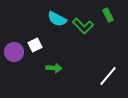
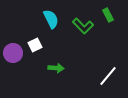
cyan semicircle: moved 6 px left; rotated 144 degrees counterclockwise
purple circle: moved 1 px left, 1 px down
green arrow: moved 2 px right
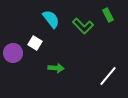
cyan semicircle: rotated 12 degrees counterclockwise
white square: moved 2 px up; rotated 32 degrees counterclockwise
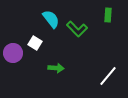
green rectangle: rotated 32 degrees clockwise
green L-shape: moved 6 px left, 3 px down
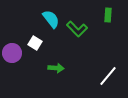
purple circle: moved 1 px left
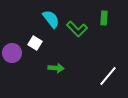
green rectangle: moved 4 px left, 3 px down
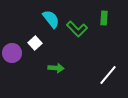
white square: rotated 16 degrees clockwise
white line: moved 1 px up
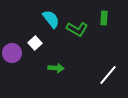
green L-shape: rotated 15 degrees counterclockwise
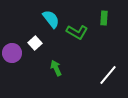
green L-shape: moved 3 px down
green arrow: rotated 119 degrees counterclockwise
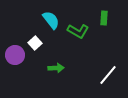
cyan semicircle: moved 1 px down
green L-shape: moved 1 px right, 1 px up
purple circle: moved 3 px right, 2 px down
green arrow: rotated 112 degrees clockwise
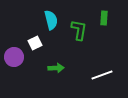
cyan semicircle: rotated 24 degrees clockwise
green L-shape: moved 1 px right, 1 px up; rotated 110 degrees counterclockwise
white square: rotated 16 degrees clockwise
purple circle: moved 1 px left, 2 px down
white line: moved 6 px left; rotated 30 degrees clockwise
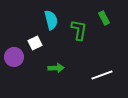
green rectangle: rotated 32 degrees counterclockwise
